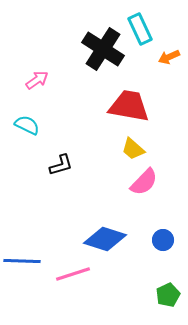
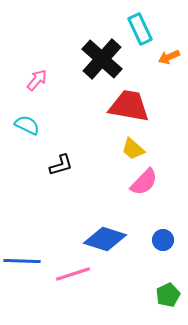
black cross: moved 1 px left, 10 px down; rotated 9 degrees clockwise
pink arrow: rotated 15 degrees counterclockwise
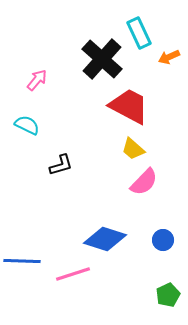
cyan rectangle: moved 1 px left, 4 px down
red trapezoid: rotated 18 degrees clockwise
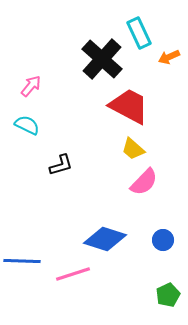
pink arrow: moved 6 px left, 6 px down
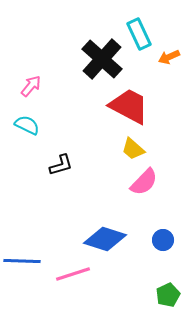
cyan rectangle: moved 1 px down
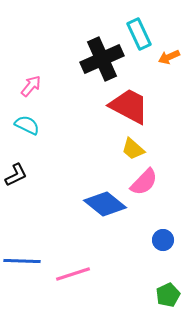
black cross: rotated 24 degrees clockwise
black L-shape: moved 45 px left, 10 px down; rotated 10 degrees counterclockwise
blue diamond: moved 35 px up; rotated 21 degrees clockwise
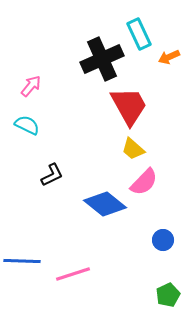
red trapezoid: rotated 33 degrees clockwise
black L-shape: moved 36 px right
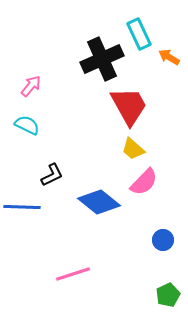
orange arrow: rotated 55 degrees clockwise
blue diamond: moved 6 px left, 2 px up
blue line: moved 54 px up
